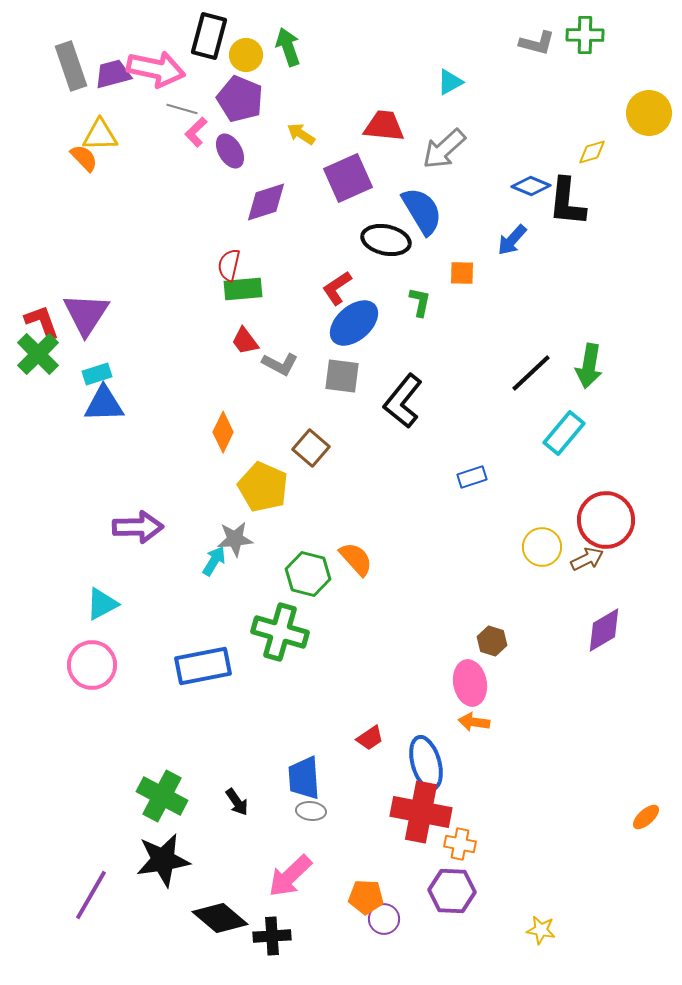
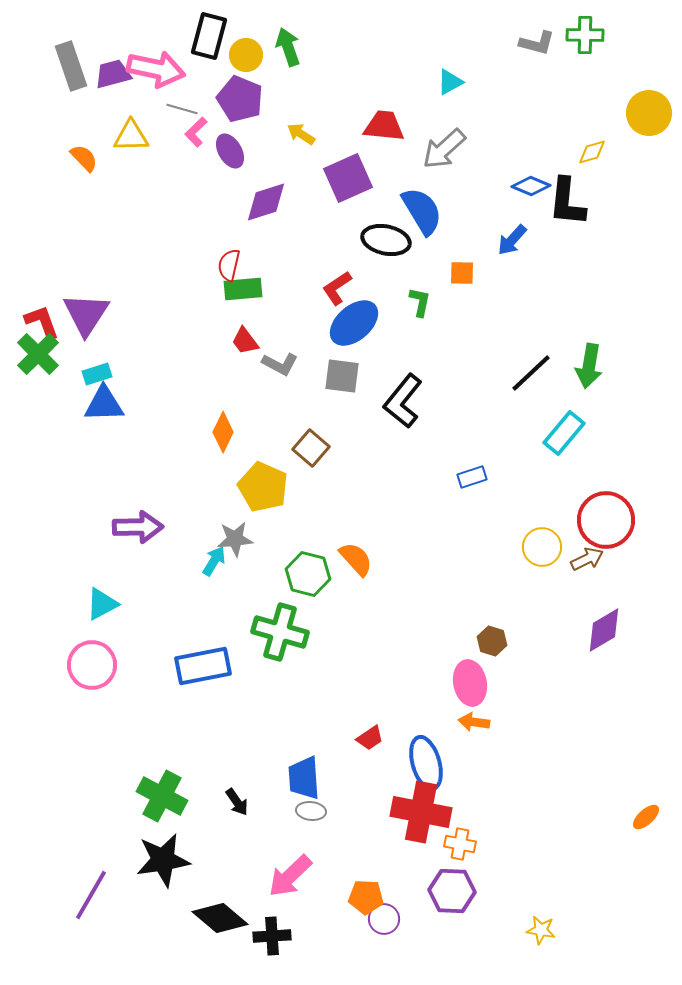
yellow triangle at (100, 135): moved 31 px right, 1 px down
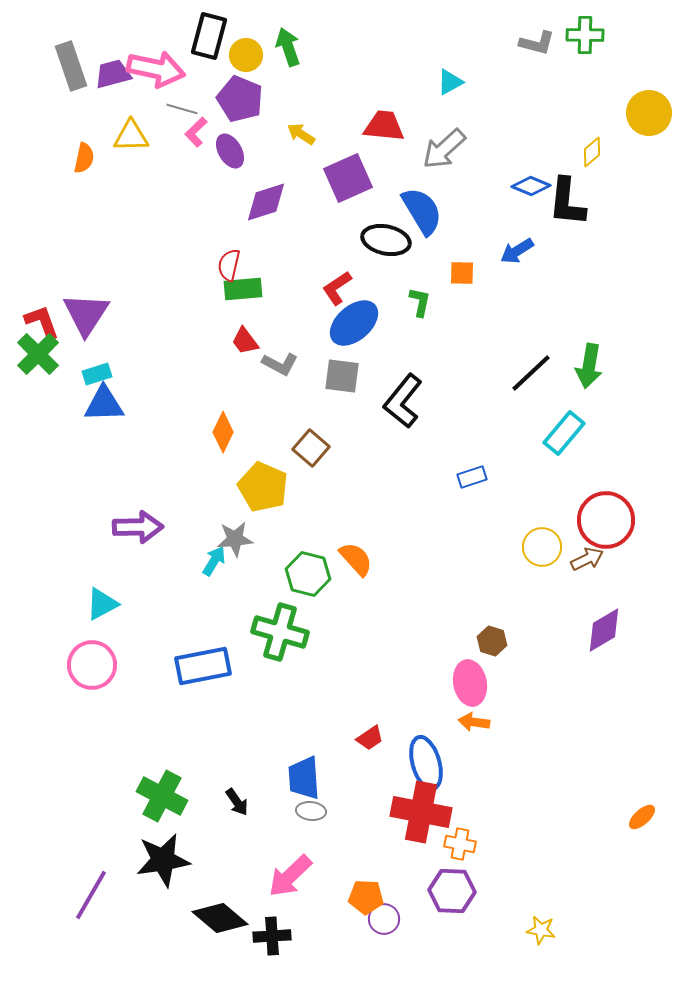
yellow diamond at (592, 152): rotated 24 degrees counterclockwise
orange semicircle at (84, 158): rotated 56 degrees clockwise
blue arrow at (512, 240): moved 5 px right, 11 px down; rotated 16 degrees clockwise
orange ellipse at (646, 817): moved 4 px left
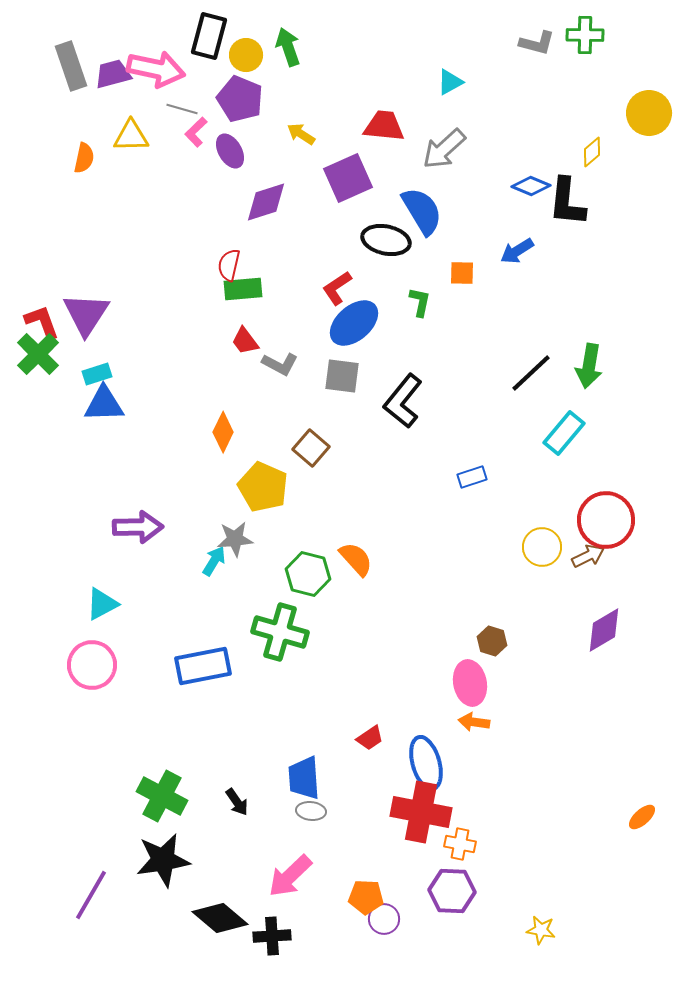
brown arrow at (587, 559): moved 1 px right, 3 px up
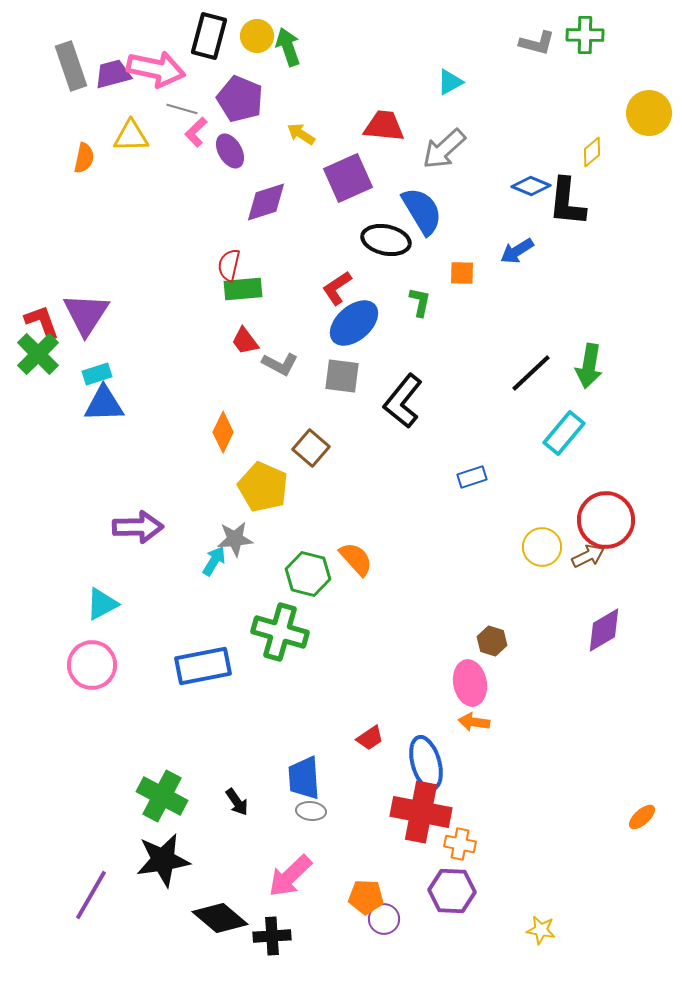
yellow circle at (246, 55): moved 11 px right, 19 px up
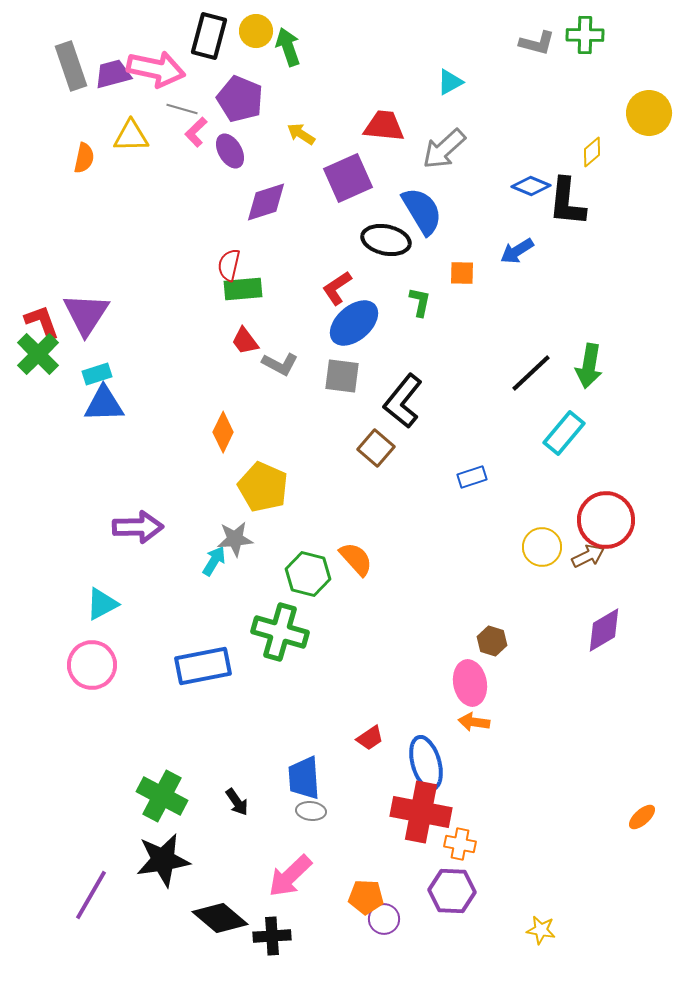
yellow circle at (257, 36): moved 1 px left, 5 px up
brown square at (311, 448): moved 65 px right
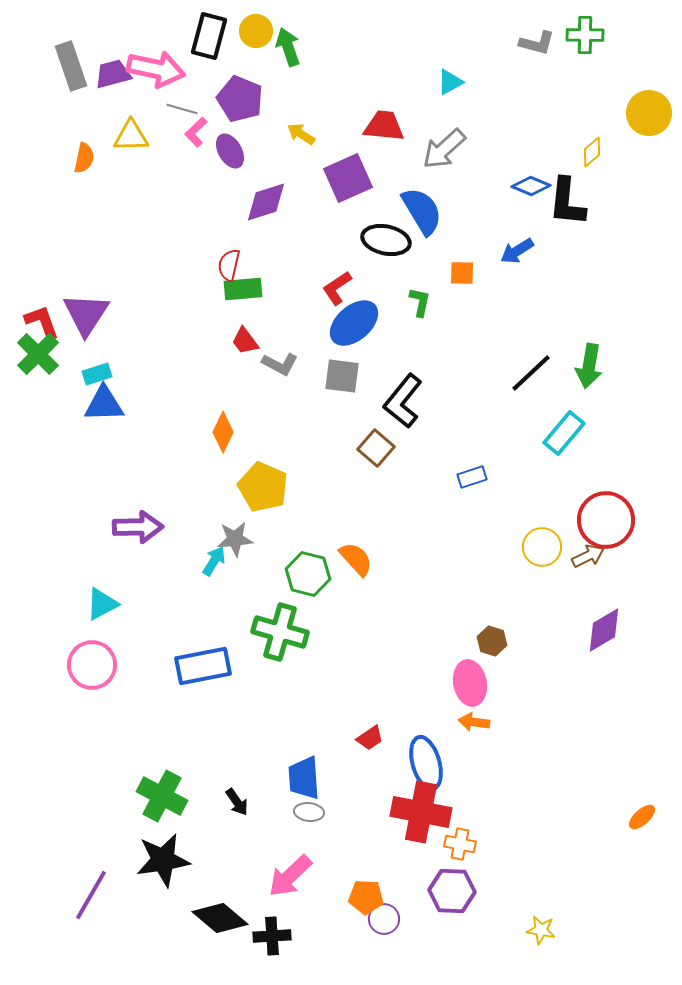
gray ellipse at (311, 811): moved 2 px left, 1 px down
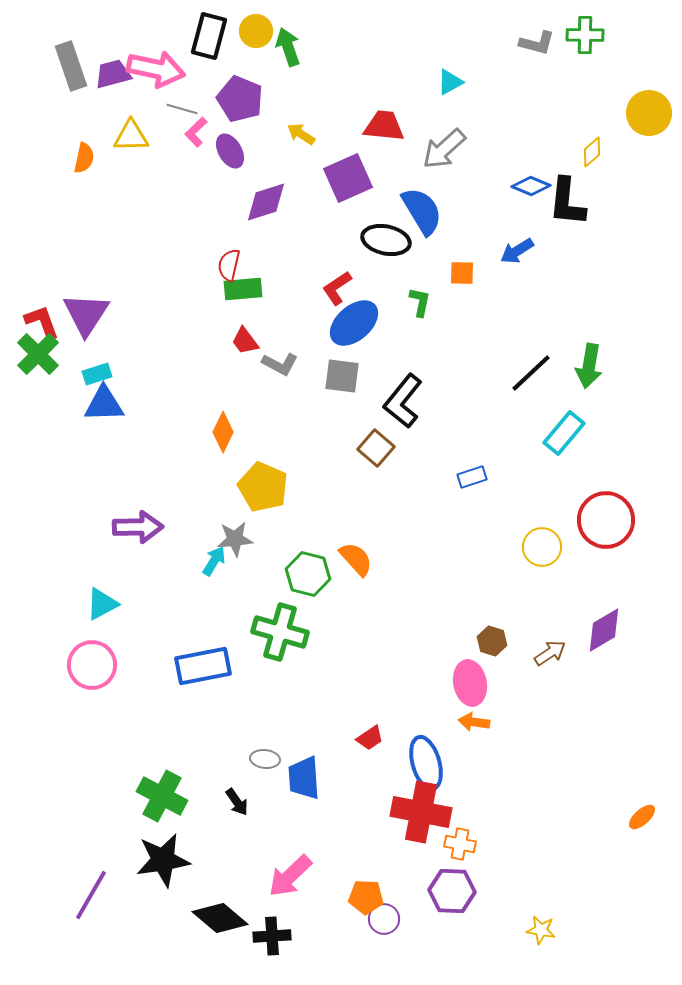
brown arrow at (588, 556): moved 38 px left, 97 px down; rotated 8 degrees counterclockwise
gray ellipse at (309, 812): moved 44 px left, 53 px up
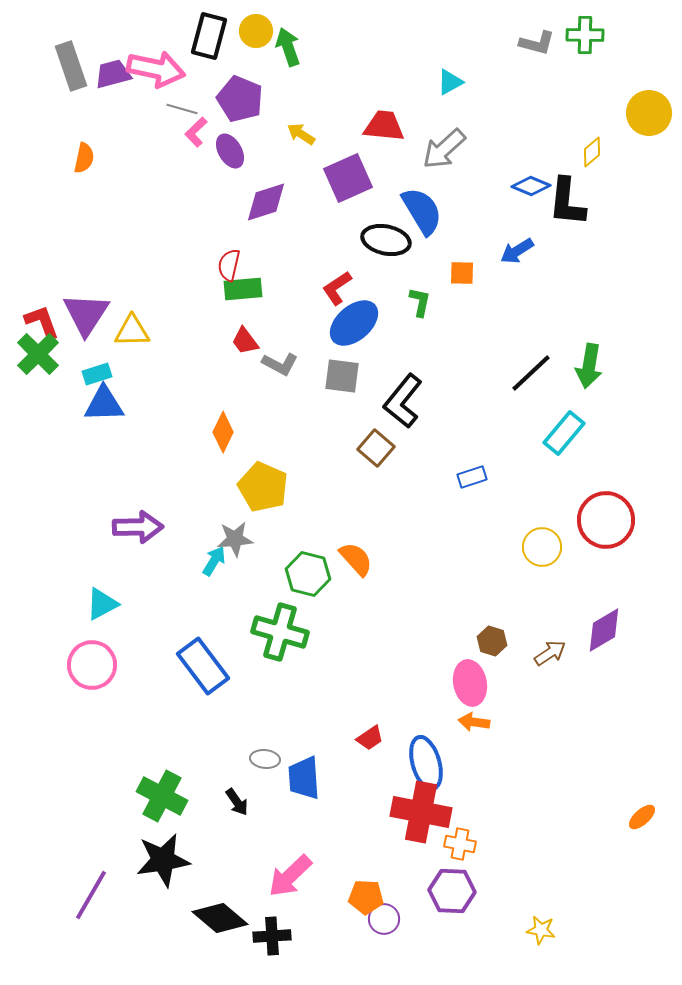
yellow triangle at (131, 136): moved 1 px right, 195 px down
blue rectangle at (203, 666): rotated 64 degrees clockwise
